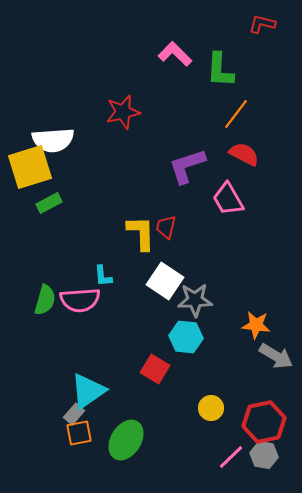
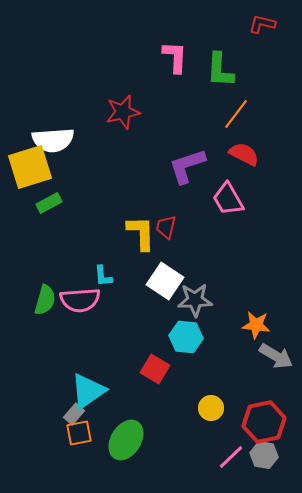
pink L-shape: moved 3 px down; rotated 48 degrees clockwise
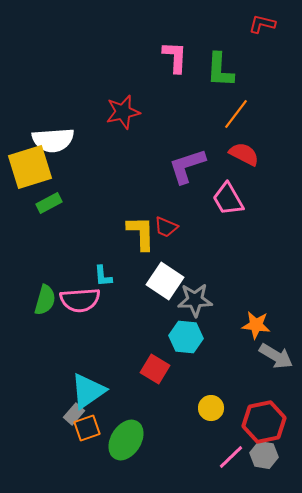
red trapezoid: rotated 80 degrees counterclockwise
orange square: moved 8 px right, 5 px up; rotated 8 degrees counterclockwise
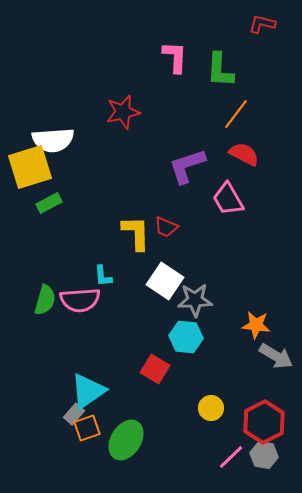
yellow L-shape: moved 5 px left
red hexagon: rotated 15 degrees counterclockwise
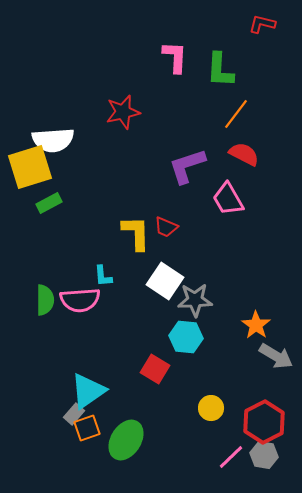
green semicircle: rotated 16 degrees counterclockwise
orange star: rotated 28 degrees clockwise
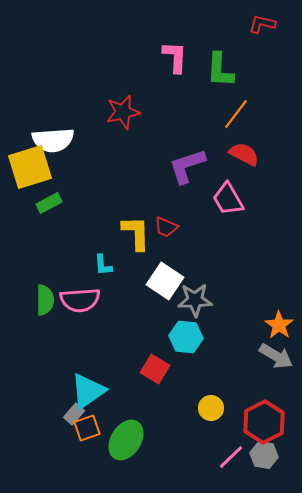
cyan L-shape: moved 11 px up
orange star: moved 23 px right
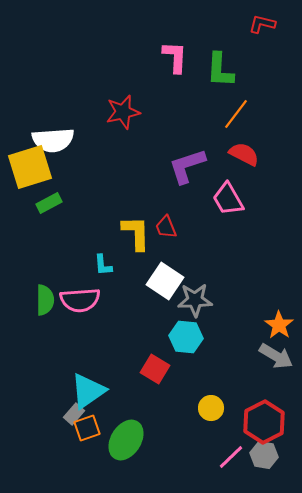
red trapezoid: rotated 45 degrees clockwise
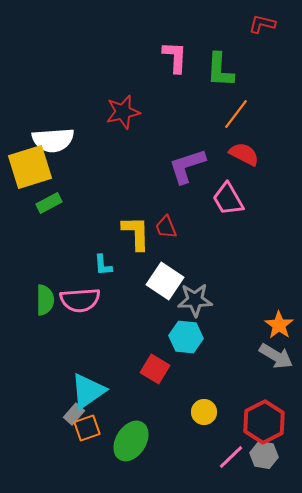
yellow circle: moved 7 px left, 4 px down
green ellipse: moved 5 px right, 1 px down
